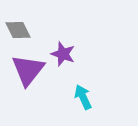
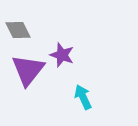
purple star: moved 1 px left, 1 px down
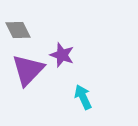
purple triangle: rotated 6 degrees clockwise
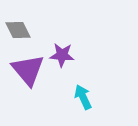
purple star: rotated 15 degrees counterclockwise
purple triangle: rotated 24 degrees counterclockwise
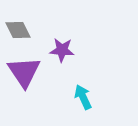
purple star: moved 5 px up
purple triangle: moved 4 px left, 2 px down; rotated 6 degrees clockwise
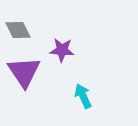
cyan arrow: moved 1 px up
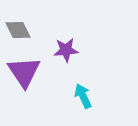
purple star: moved 4 px right; rotated 10 degrees counterclockwise
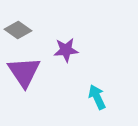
gray diamond: rotated 28 degrees counterclockwise
cyan arrow: moved 14 px right, 1 px down
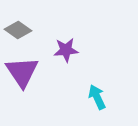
purple triangle: moved 2 px left
